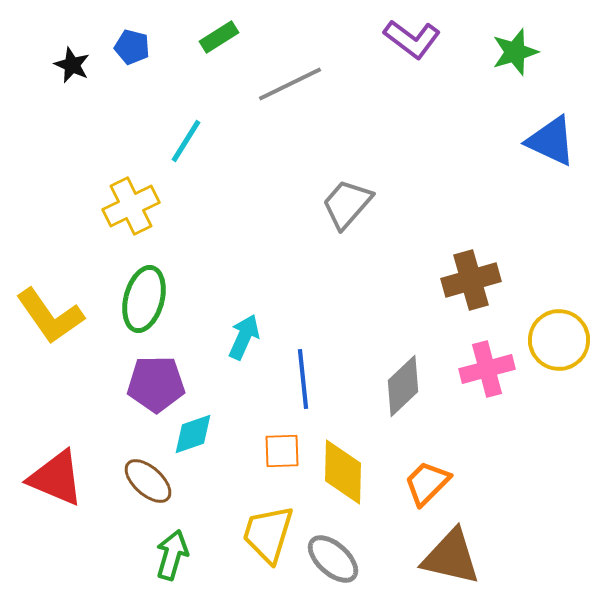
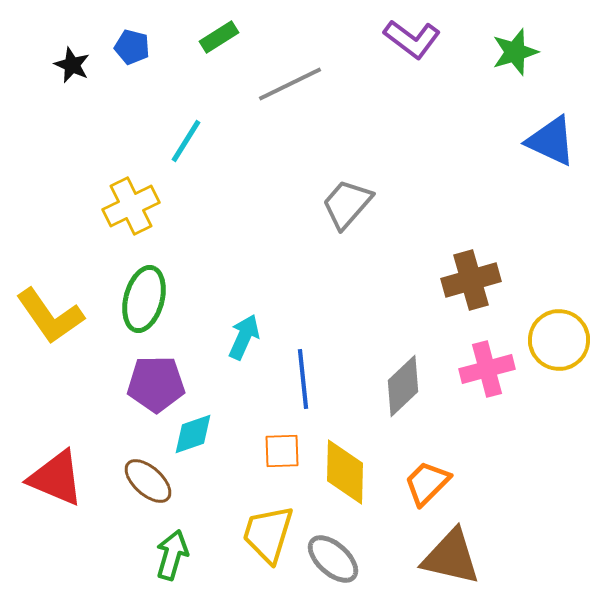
yellow diamond: moved 2 px right
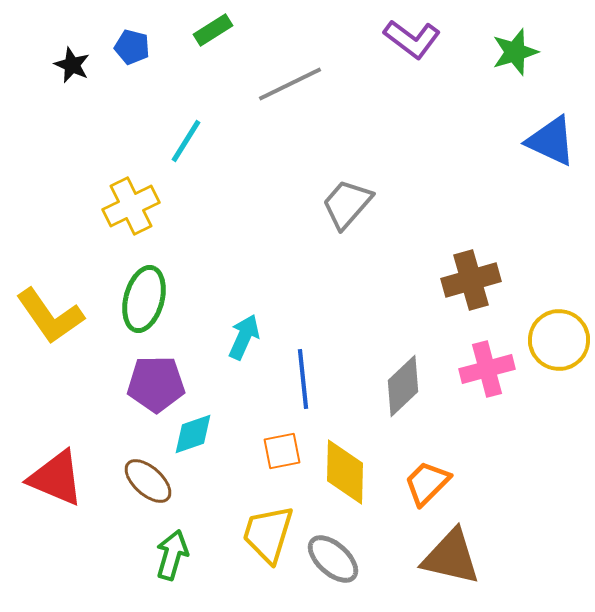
green rectangle: moved 6 px left, 7 px up
orange square: rotated 9 degrees counterclockwise
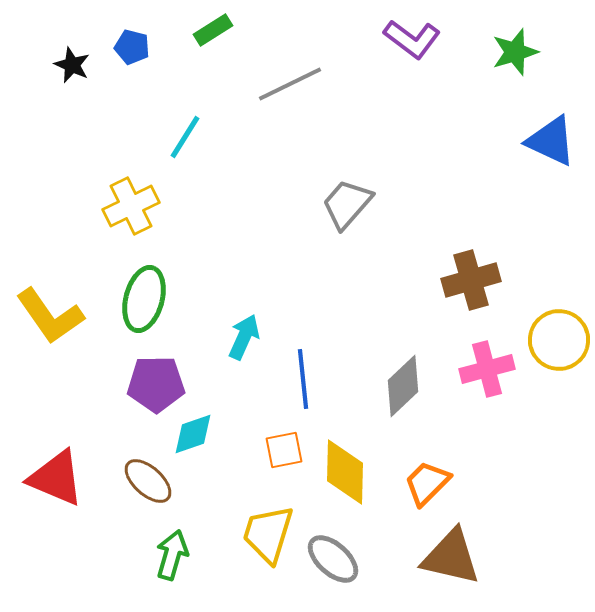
cyan line: moved 1 px left, 4 px up
orange square: moved 2 px right, 1 px up
